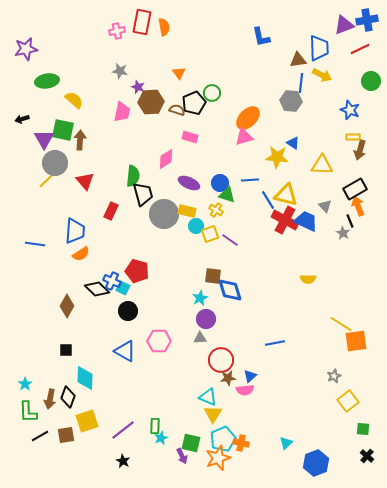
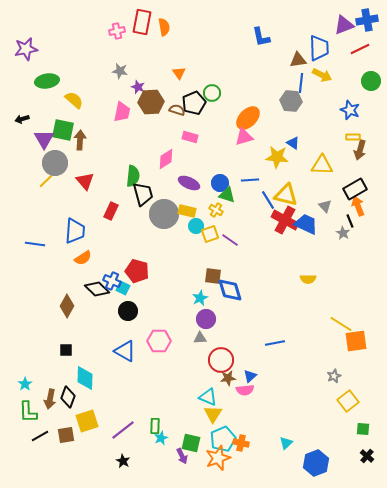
blue trapezoid at (306, 221): moved 3 px down
orange semicircle at (81, 254): moved 2 px right, 4 px down
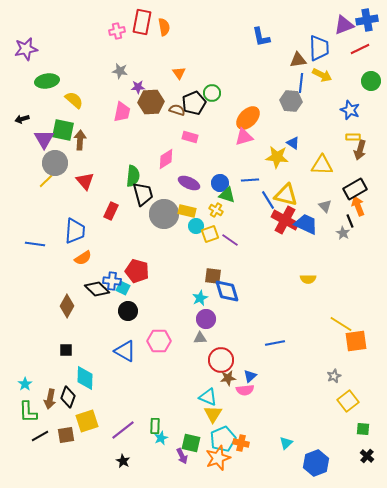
purple star at (138, 87): rotated 24 degrees counterclockwise
blue cross at (112, 281): rotated 18 degrees counterclockwise
blue diamond at (230, 290): moved 3 px left, 1 px down
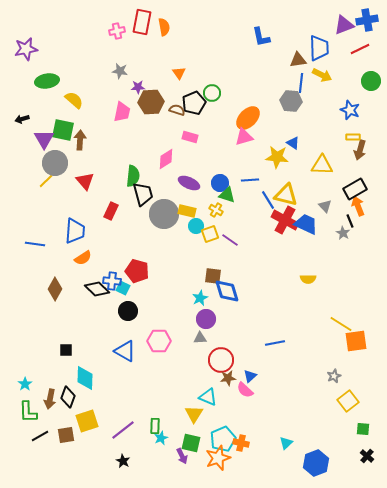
brown diamond at (67, 306): moved 12 px left, 17 px up
pink semicircle at (245, 390): rotated 48 degrees clockwise
yellow triangle at (213, 414): moved 19 px left
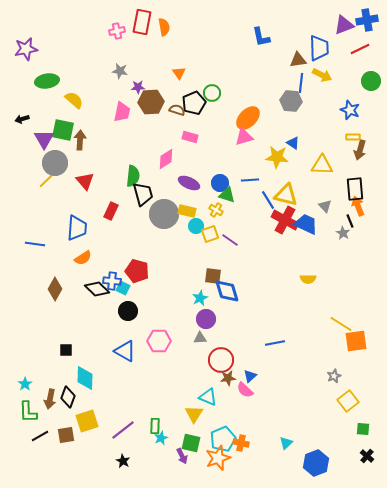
black rectangle at (355, 189): rotated 65 degrees counterclockwise
blue trapezoid at (75, 231): moved 2 px right, 3 px up
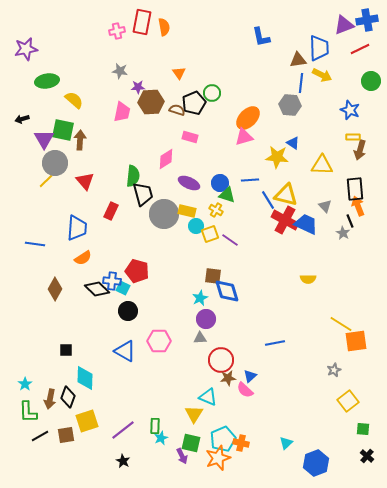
gray hexagon at (291, 101): moved 1 px left, 4 px down
gray star at (334, 376): moved 6 px up
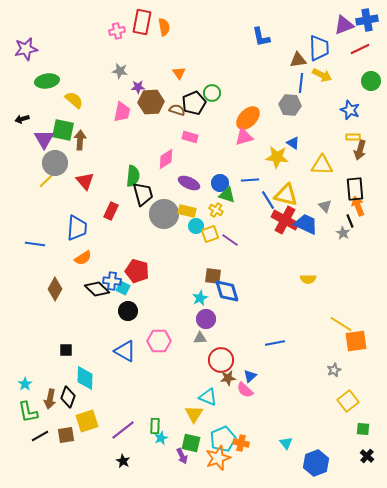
green L-shape at (28, 412): rotated 10 degrees counterclockwise
cyan triangle at (286, 443): rotated 24 degrees counterclockwise
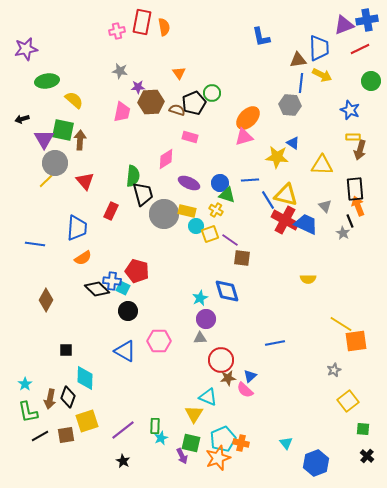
brown square at (213, 276): moved 29 px right, 18 px up
brown diamond at (55, 289): moved 9 px left, 11 px down
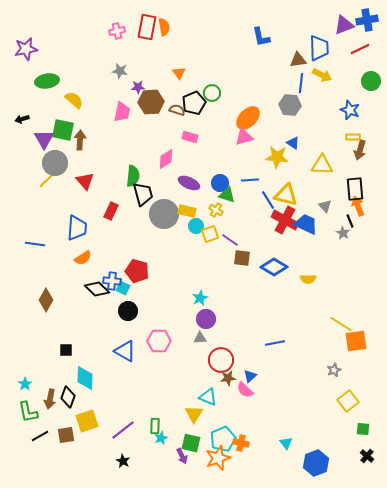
red rectangle at (142, 22): moved 5 px right, 5 px down
blue diamond at (227, 291): moved 47 px right, 24 px up; rotated 44 degrees counterclockwise
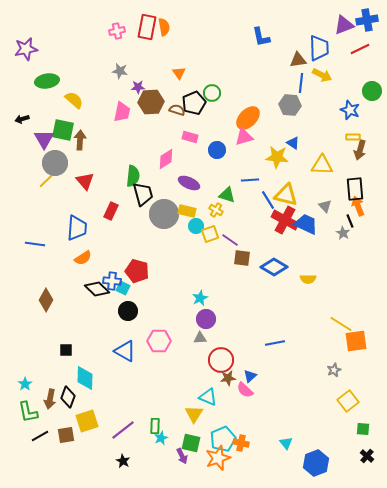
green circle at (371, 81): moved 1 px right, 10 px down
blue circle at (220, 183): moved 3 px left, 33 px up
